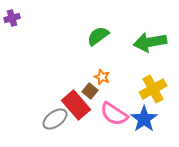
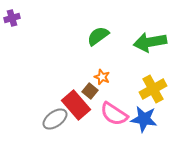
blue star: rotated 28 degrees counterclockwise
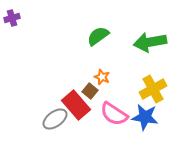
blue star: moved 1 px right, 2 px up
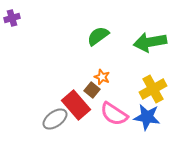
brown square: moved 2 px right, 1 px up
blue star: moved 2 px right
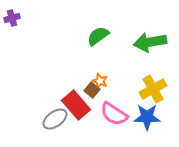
orange star: moved 2 px left, 4 px down
blue star: rotated 8 degrees counterclockwise
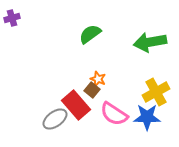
green semicircle: moved 8 px left, 2 px up
orange star: moved 2 px left, 2 px up
yellow cross: moved 3 px right, 3 px down
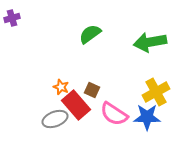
orange star: moved 37 px left, 8 px down
brown square: rotated 14 degrees counterclockwise
gray ellipse: rotated 15 degrees clockwise
